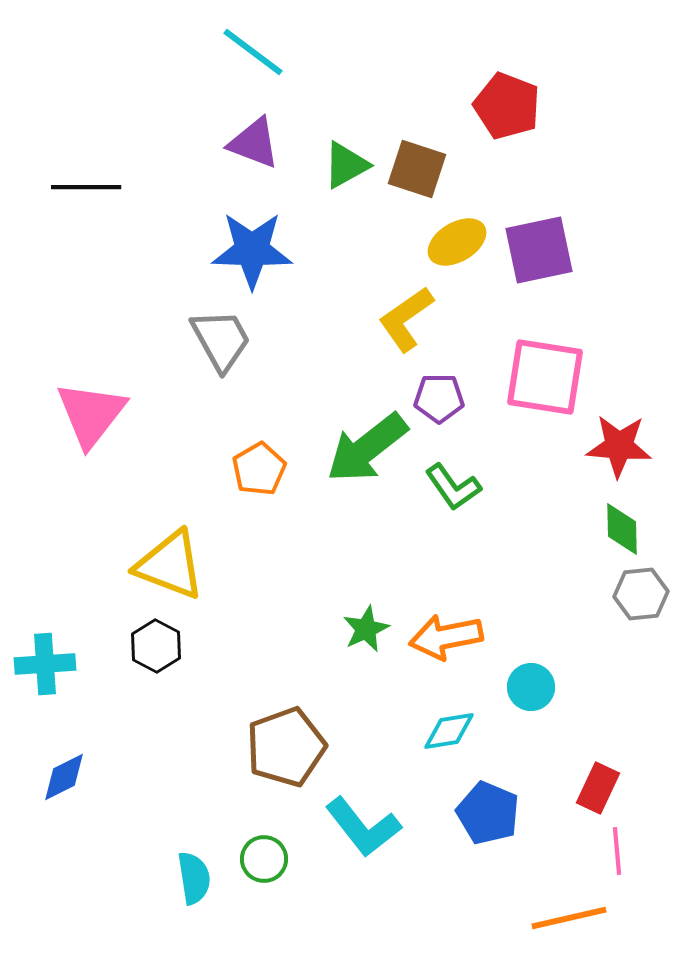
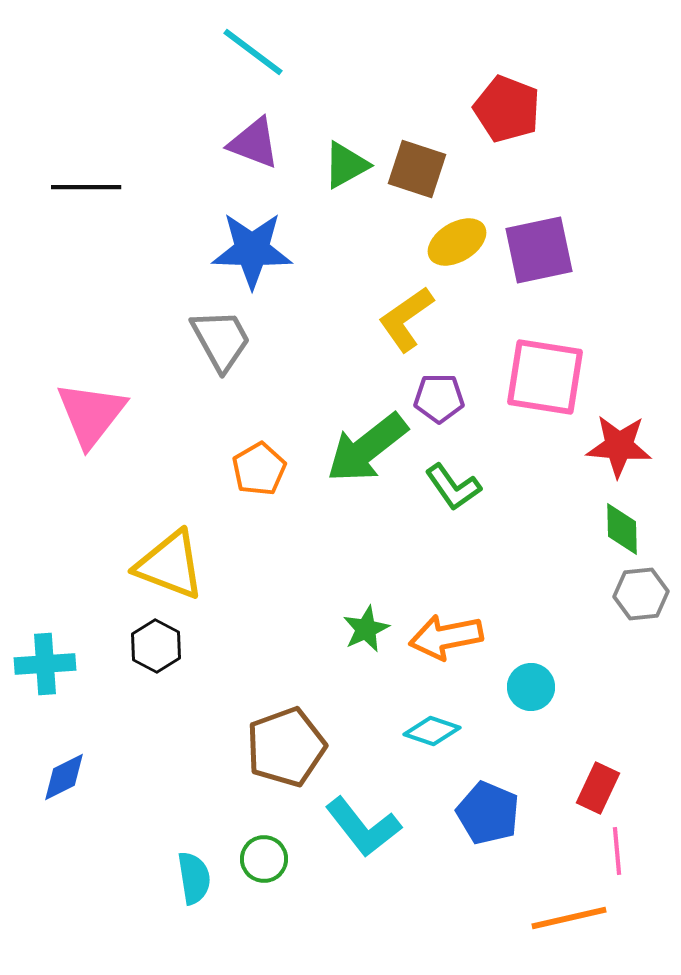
red pentagon: moved 3 px down
cyan diamond: moved 17 px left; rotated 28 degrees clockwise
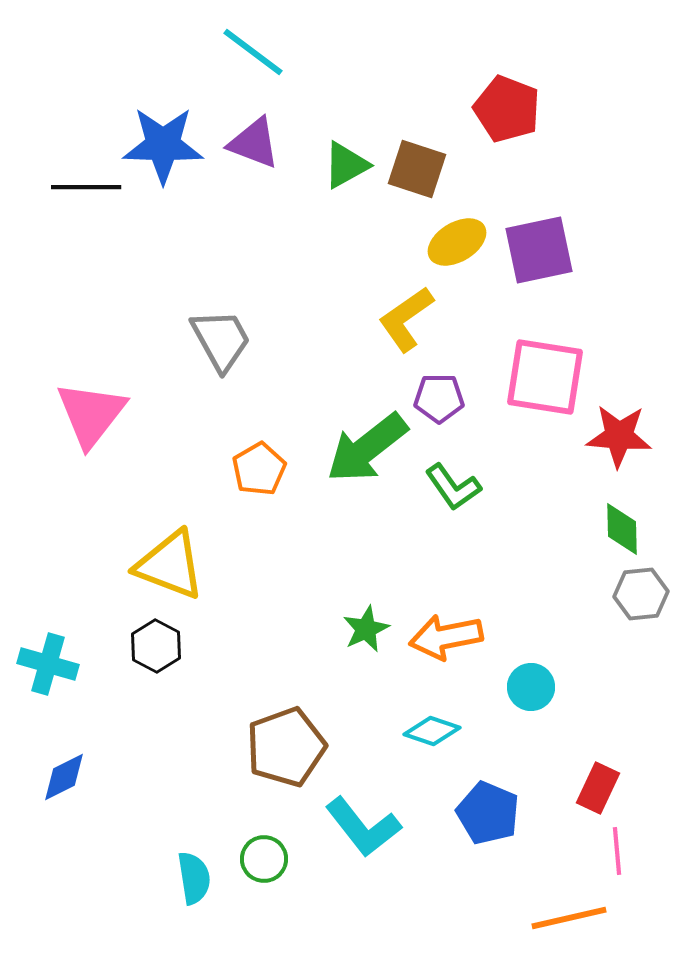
blue star: moved 89 px left, 105 px up
red star: moved 10 px up
cyan cross: moved 3 px right; rotated 20 degrees clockwise
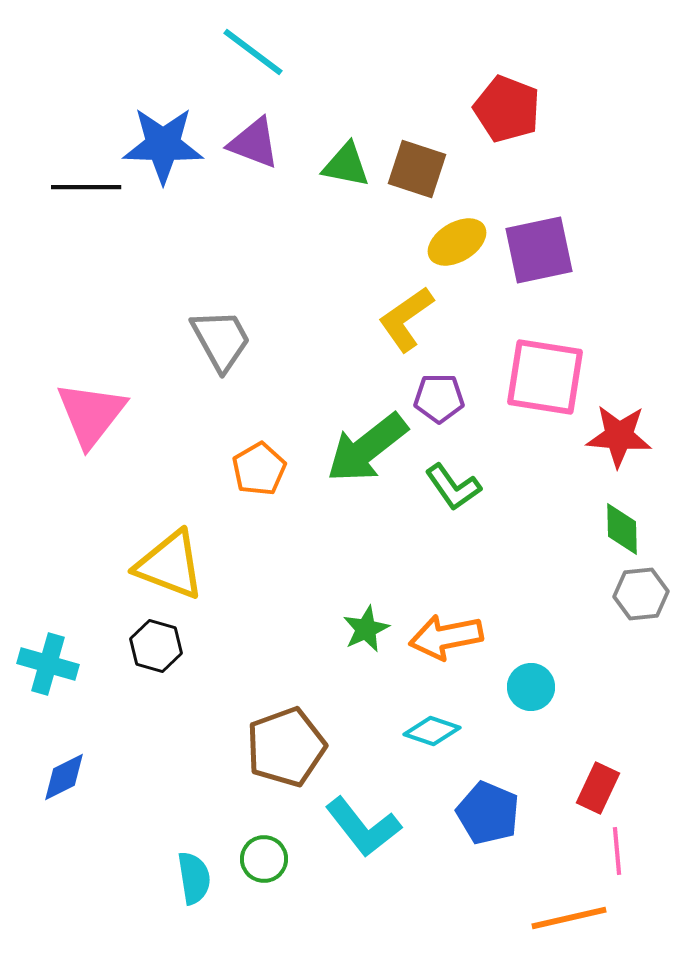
green triangle: rotated 40 degrees clockwise
black hexagon: rotated 12 degrees counterclockwise
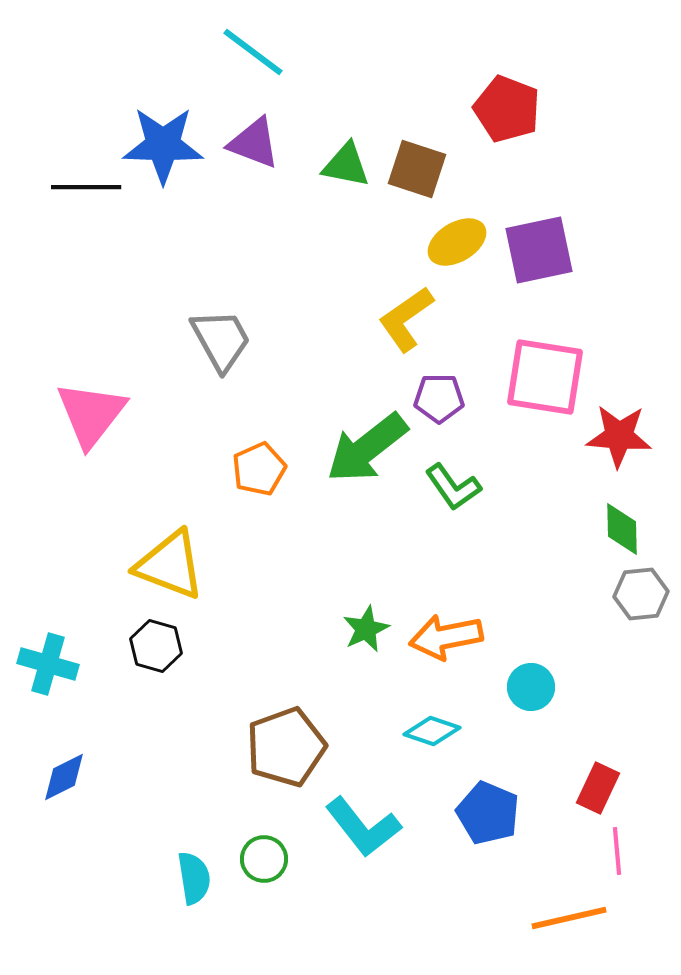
orange pentagon: rotated 6 degrees clockwise
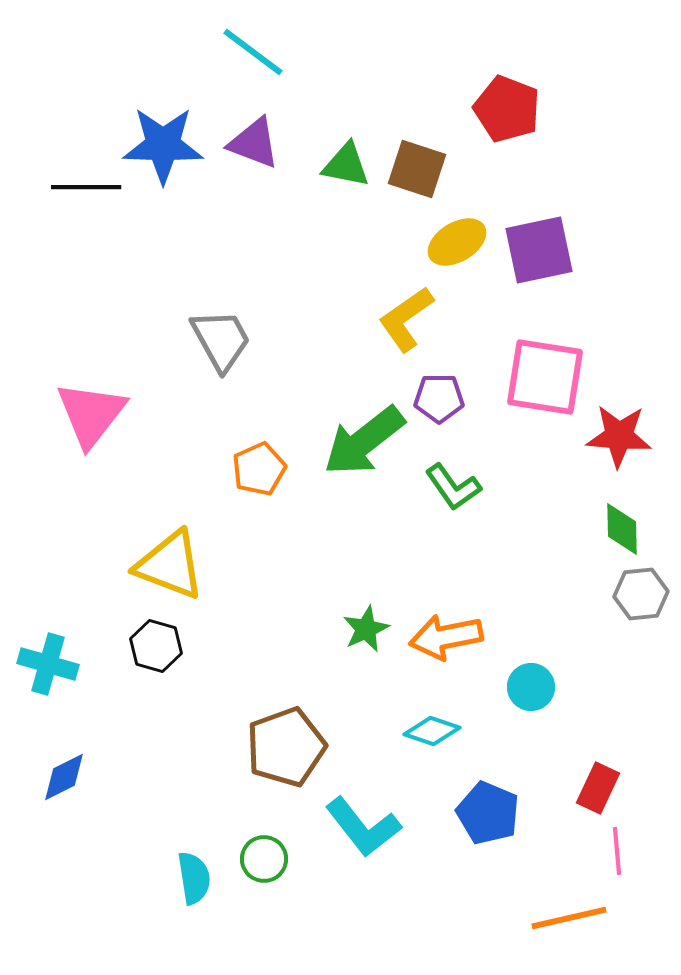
green arrow: moved 3 px left, 7 px up
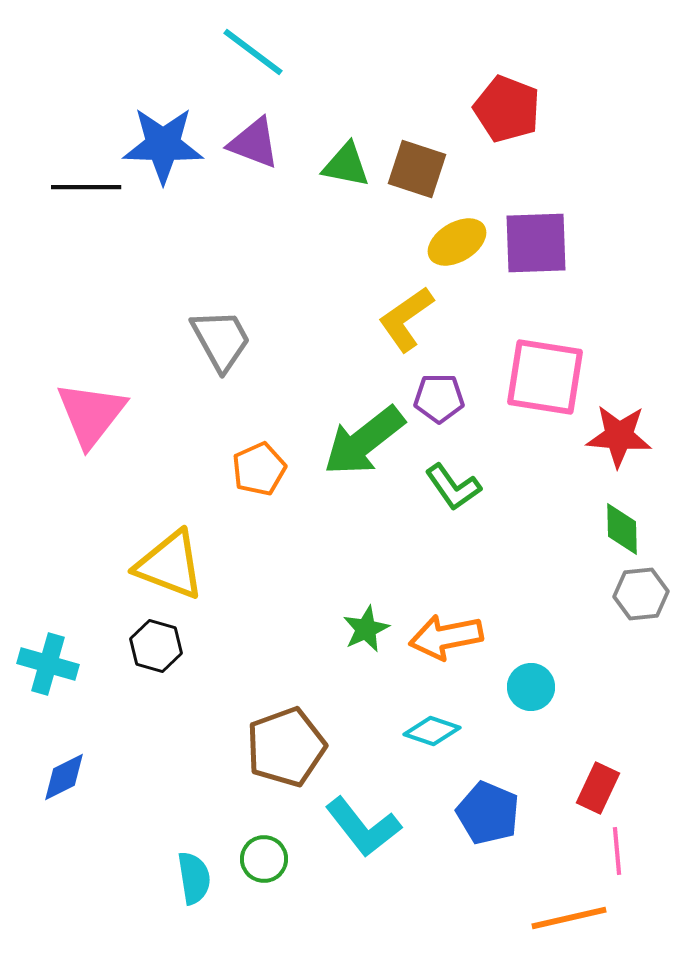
purple square: moved 3 px left, 7 px up; rotated 10 degrees clockwise
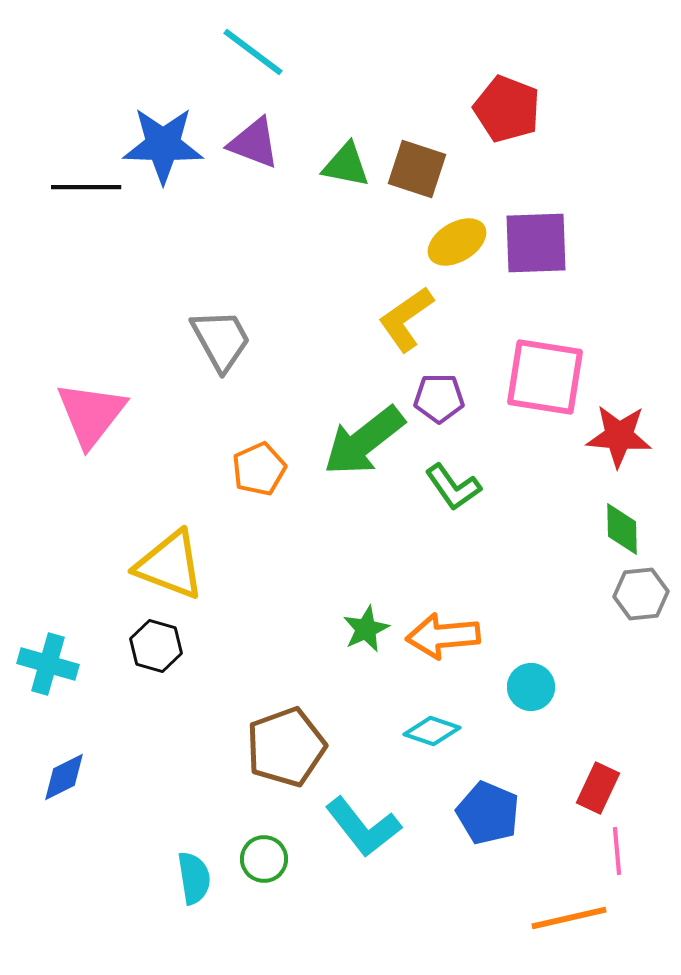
orange arrow: moved 3 px left, 1 px up; rotated 6 degrees clockwise
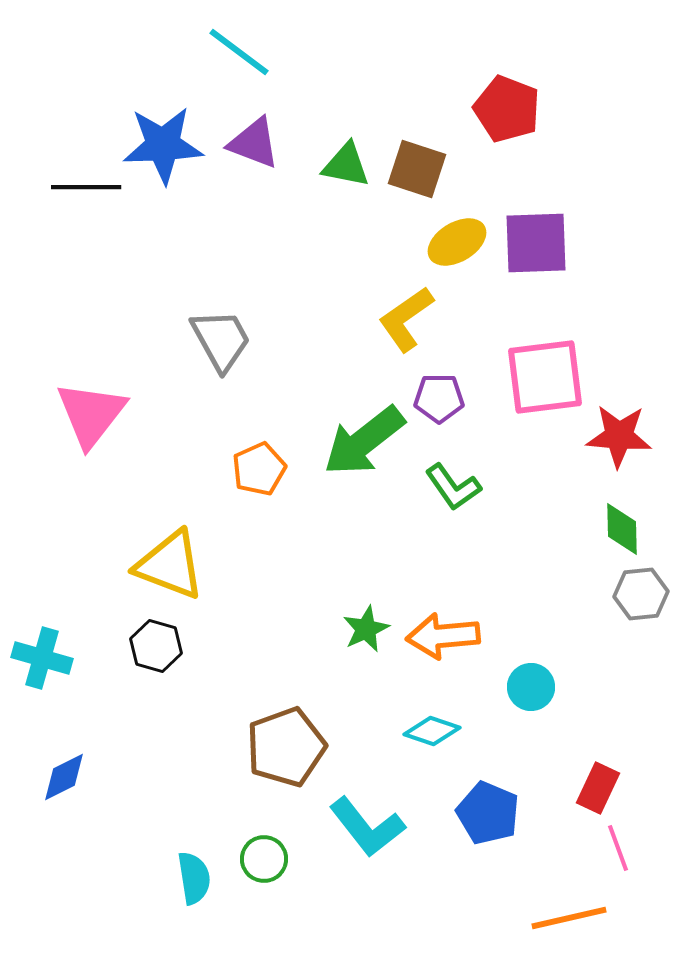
cyan line: moved 14 px left
blue star: rotated 4 degrees counterclockwise
pink square: rotated 16 degrees counterclockwise
cyan cross: moved 6 px left, 6 px up
cyan L-shape: moved 4 px right
pink line: moved 1 px right, 3 px up; rotated 15 degrees counterclockwise
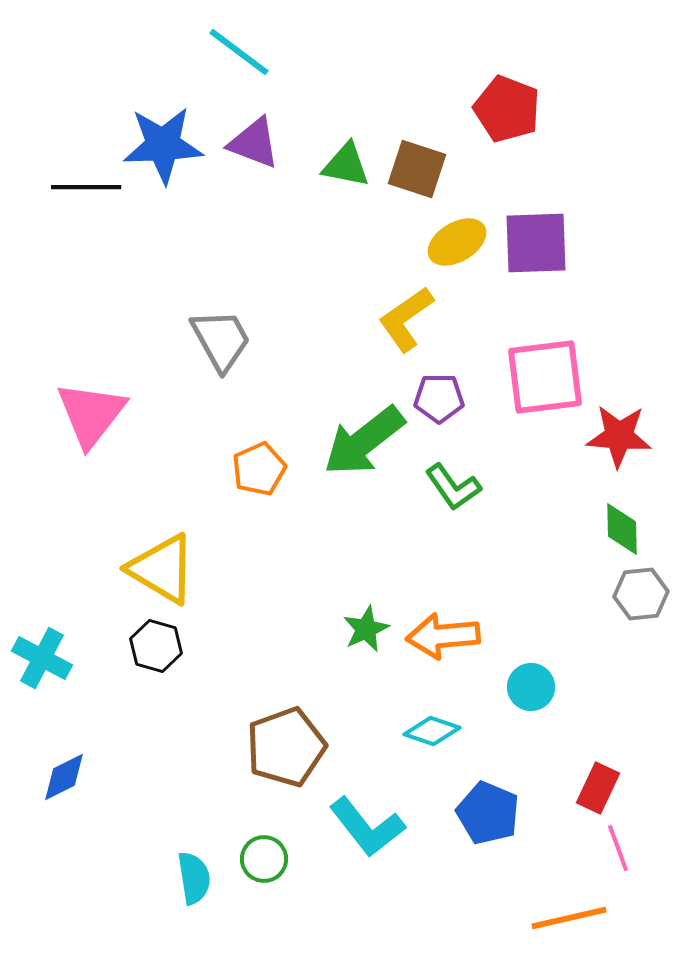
yellow triangle: moved 8 px left, 4 px down; rotated 10 degrees clockwise
cyan cross: rotated 12 degrees clockwise
